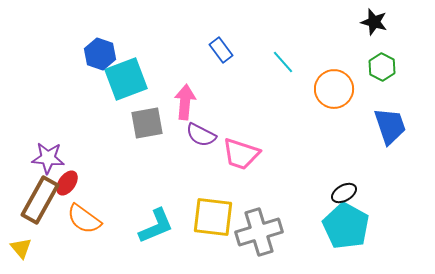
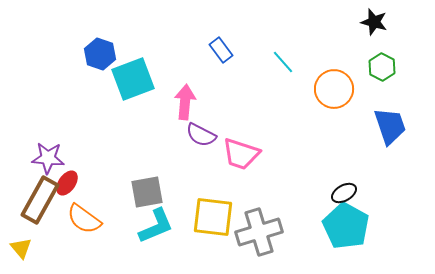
cyan square: moved 7 px right
gray square: moved 69 px down
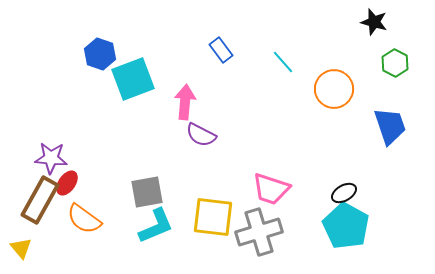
green hexagon: moved 13 px right, 4 px up
pink trapezoid: moved 30 px right, 35 px down
purple star: moved 3 px right
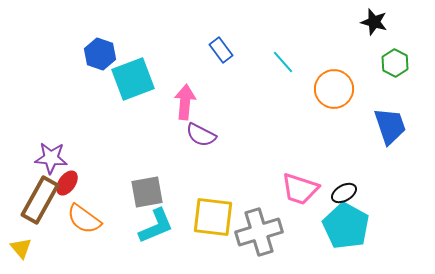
pink trapezoid: moved 29 px right
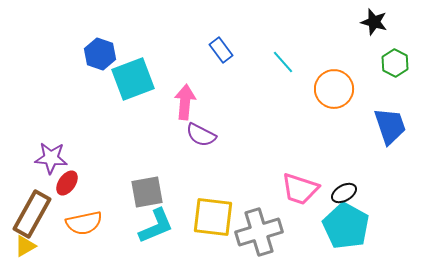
brown rectangle: moved 8 px left, 14 px down
orange semicircle: moved 4 px down; rotated 48 degrees counterclockwise
yellow triangle: moved 4 px right, 2 px up; rotated 40 degrees clockwise
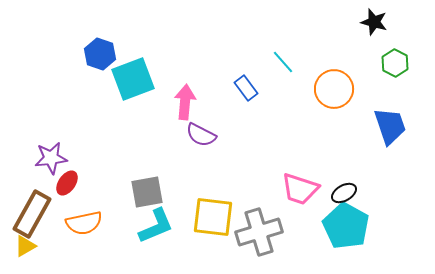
blue rectangle: moved 25 px right, 38 px down
purple star: rotated 12 degrees counterclockwise
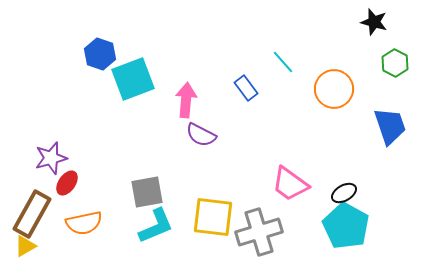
pink arrow: moved 1 px right, 2 px up
purple star: rotated 8 degrees counterclockwise
pink trapezoid: moved 10 px left, 5 px up; rotated 18 degrees clockwise
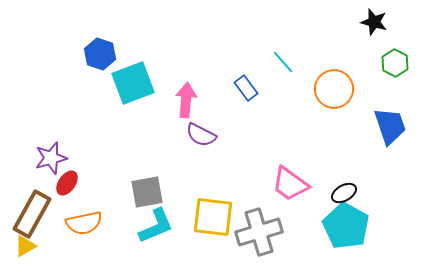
cyan square: moved 4 px down
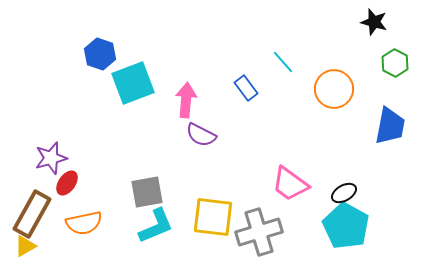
blue trapezoid: rotated 30 degrees clockwise
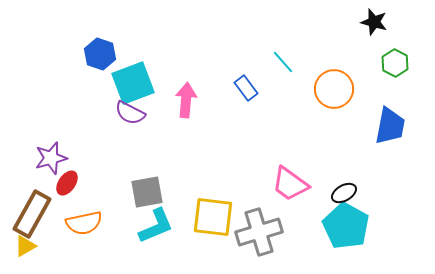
purple semicircle: moved 71 px left, 22 px up
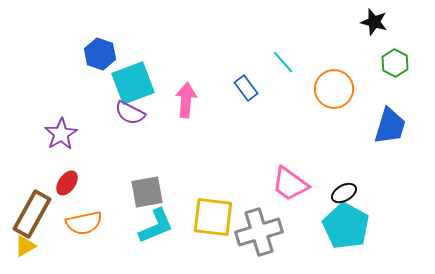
blue trapezoid: rotated 6 degrees clockwise
purple star: moved 10 px right, 24 px up; rotated 16 degrees counterclockwise
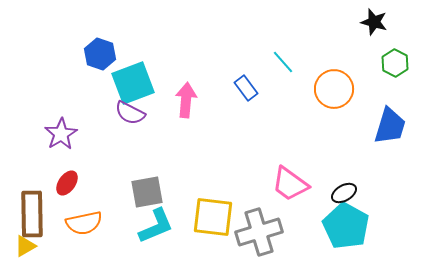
brown rectangle: rotated 30 degrees counterclockwise
